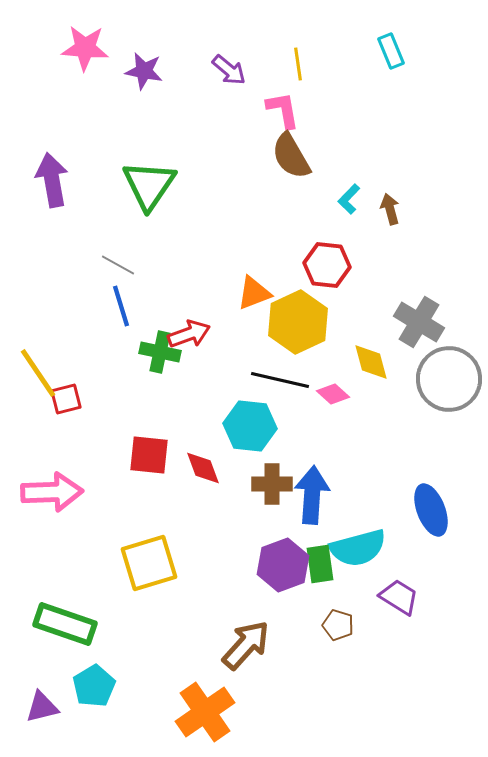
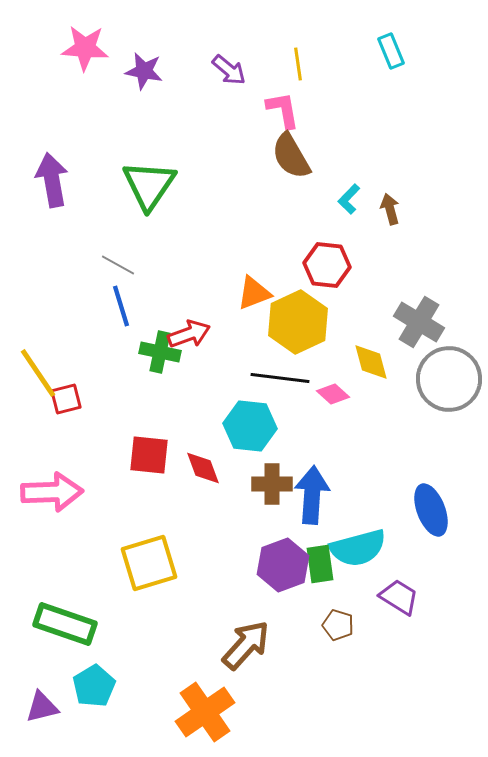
black line at (280, 380): moved 2 px up; rotated 6 degrees counterclockwise
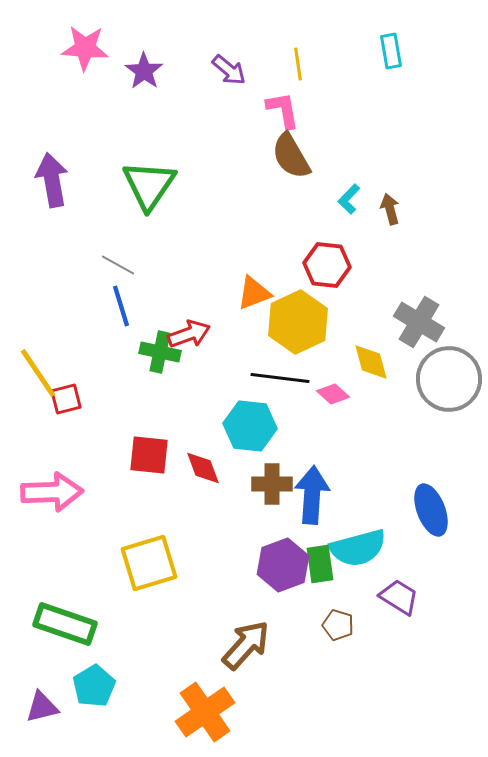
cyan rectangle at (391, 51): rotated 12 degrees clockwise
purple star at (144, 71): rotated 24 degrees clockwise
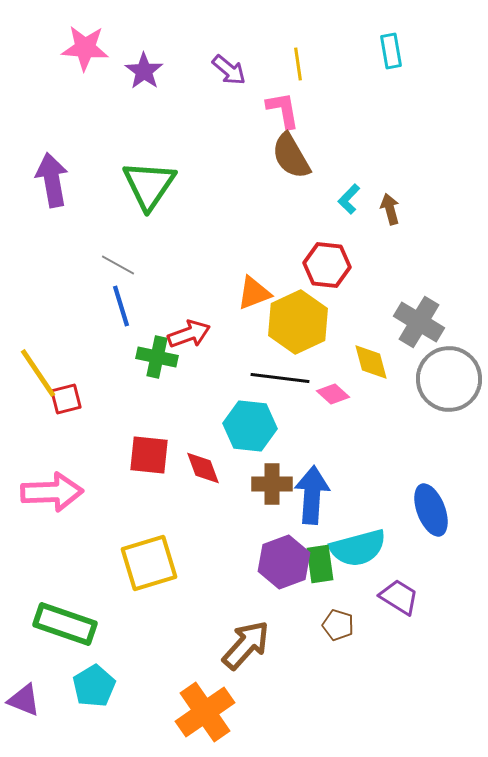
green cross at (160, 352): moved 3 px left, 5 px down
purple hexagon at (283, 565): moved 1 px right, 3 px up
purple triangle at (42, 707): moved 18 px left, 7 px up; rotated 36 degrees clockwise
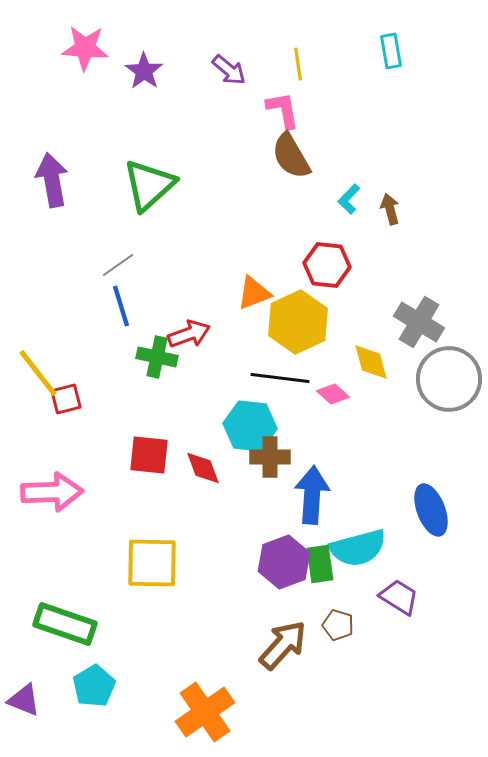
green triangle at (149, 185): rotated 14 degrees clockwise
gray line at (118, 265): rotated 64 degrees counterclockwise
yellow line at (38, 373): rotated 4 degrees counterclockwise
brown cross at (272, 484): moved 2 px left, 27 px up
yellow square at (149, 563): moved 3 px right; rotated 18 degrees clockwise
brown arrow at (246, 645): moved 37 px right
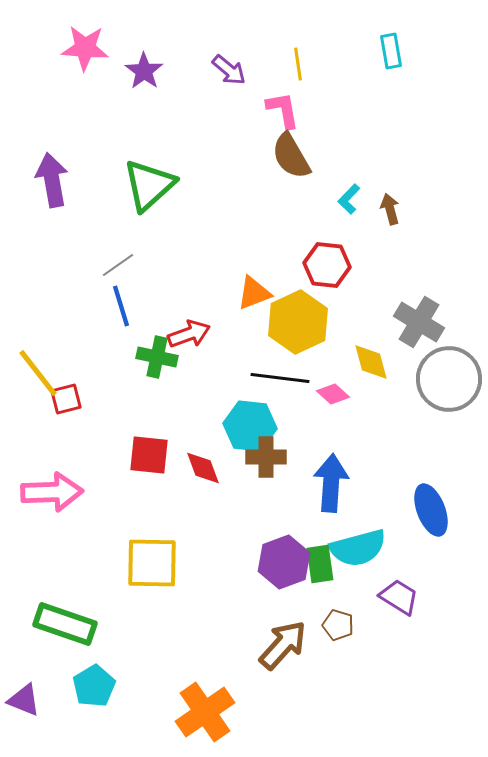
brown cross at (270, 457): moved 4 px left
blue arrow at (312, 495): moved 19 px right, 12 px up
